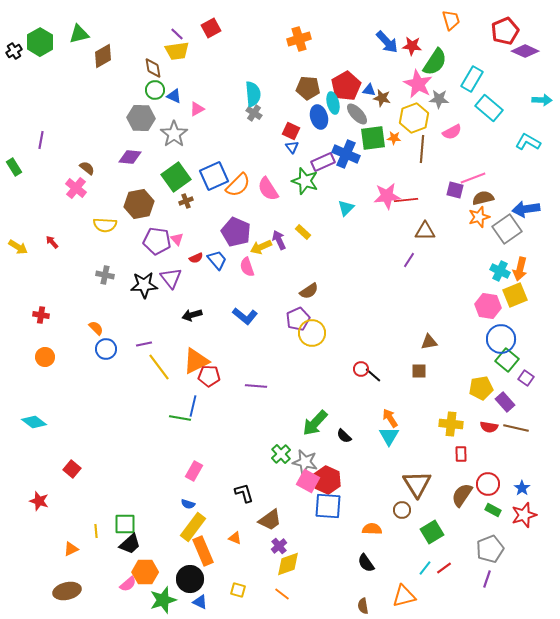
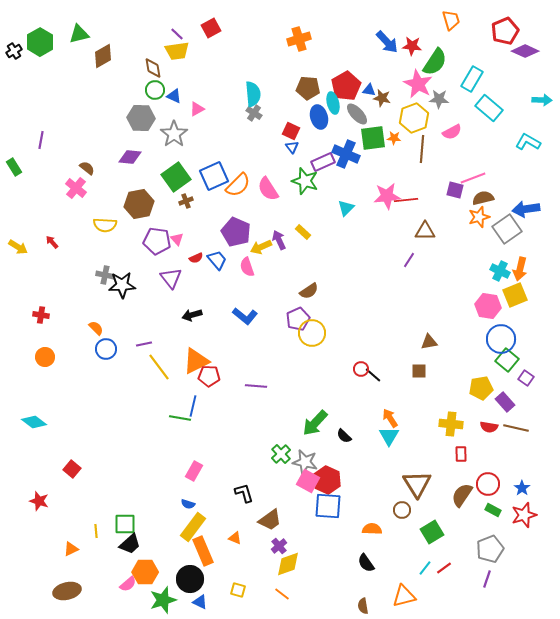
black star at (144, 285): moved 22 px left
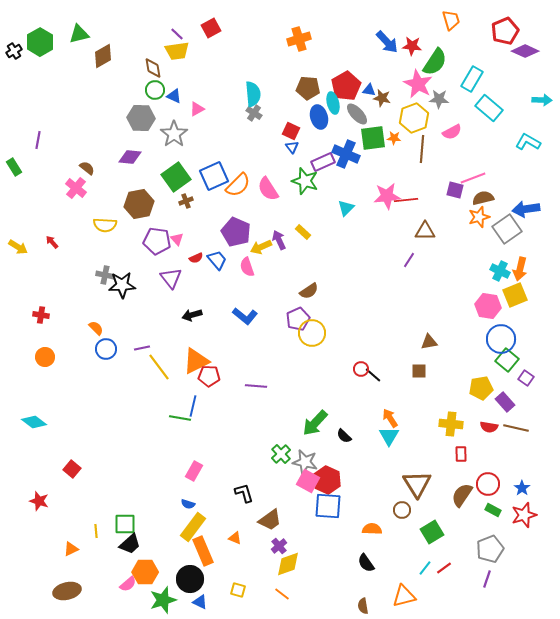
purple line at (41, 140): moved 3 px left
purple line at (144, 344): moved 2 px left, 4 px down
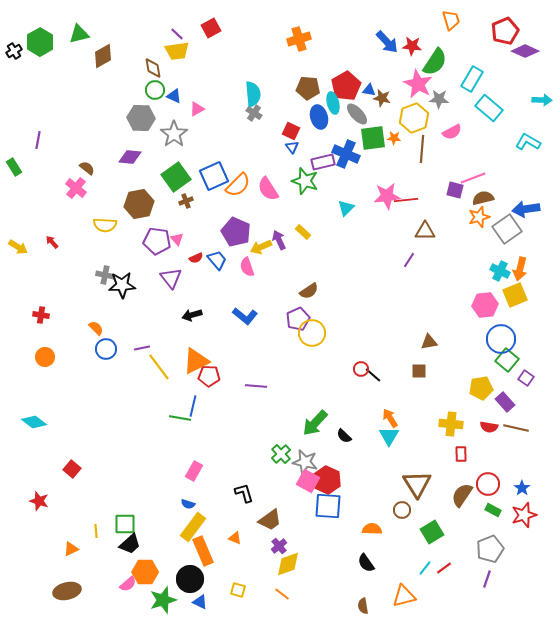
purple rectangle at (323, 162): rotated 10 degrees clockwise
pink hexagon at (488, 306): moved 3 px left, 1 px up; rotated 15 degrees counterclockwise
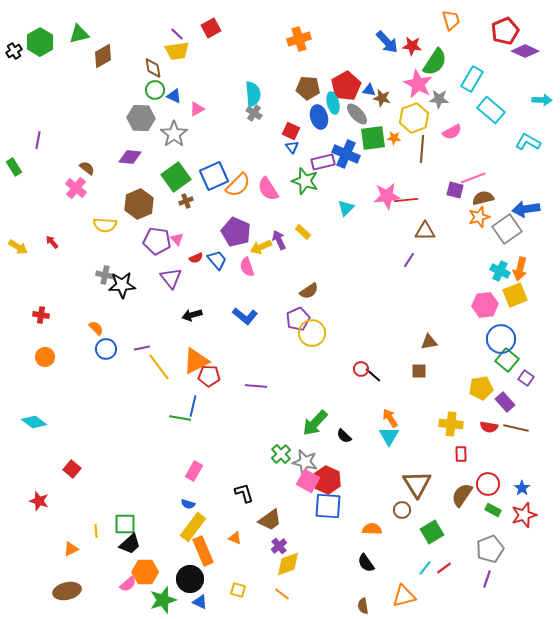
cyan rectangle at (489, 108): moved 2 px right, 2 px down
brown hexagon at (139, 204): rotated 12 degrees counterclockwise
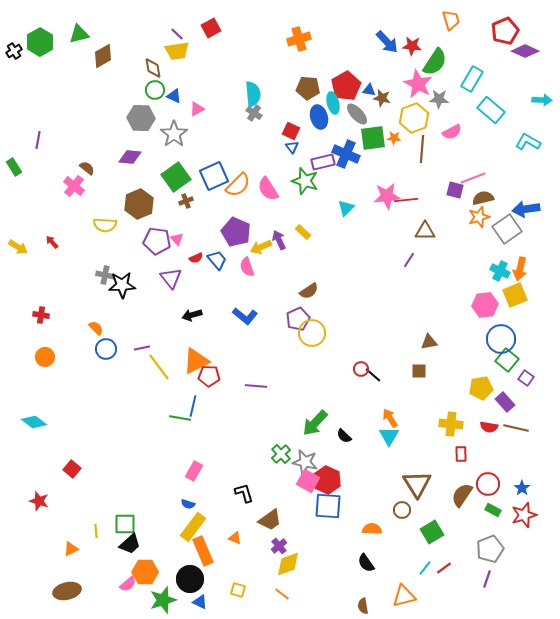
pink cross at (76, 188): moved 2 px left, 2 px up
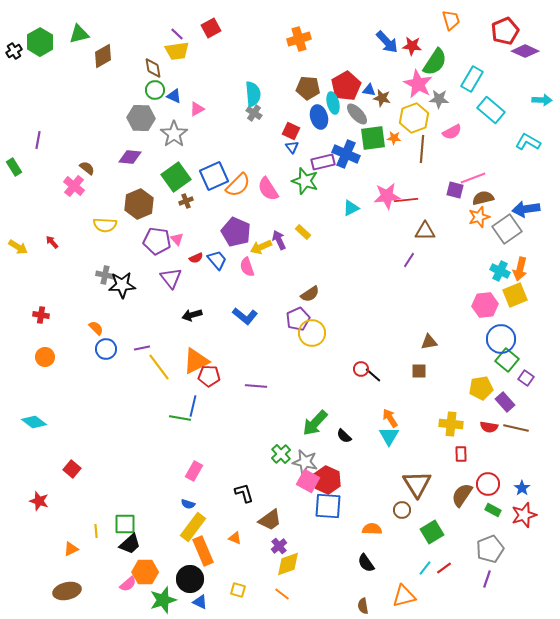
cyan triangle at (346, 208): moved 5 px right; rotated 18 degrees clockwise
brown semicircle at (309, 291): moved 1 px right, 3 px down
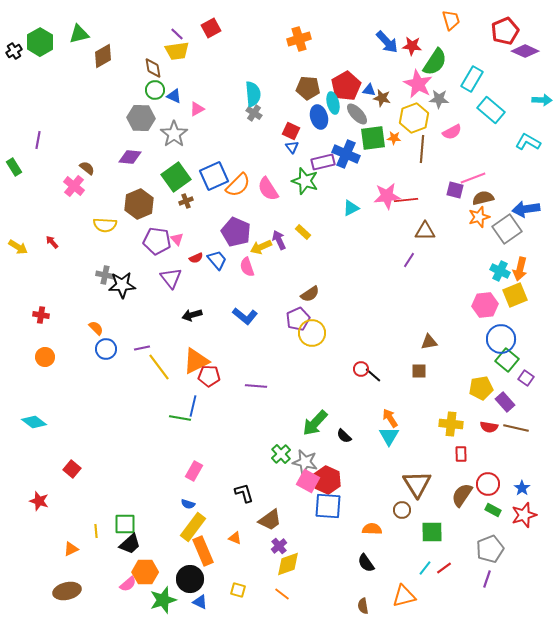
green square at (432, 532): rotated 30 degrees clockwise
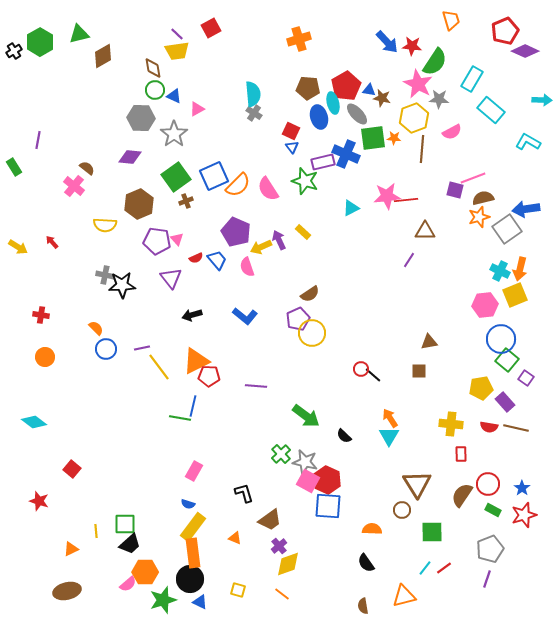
green arrow at (315, 423): moved 9 px left, 7 px up; rotated 96 degrees counterclockwise
orange rectangle at (203, 551): moved 10 px left, 2 px down; rotated 16 degrees clockwise
